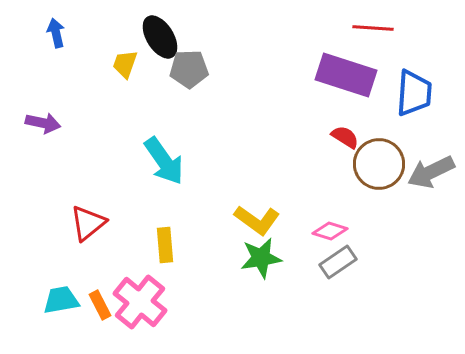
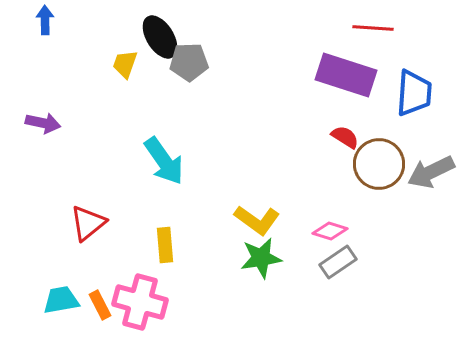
blue arrow: moved 11 px left, 13 px up; rotated 12 degrees clockwise
gray pentagon: moved 7 px up
pink cross: rotated 24 degrees counterclockwise
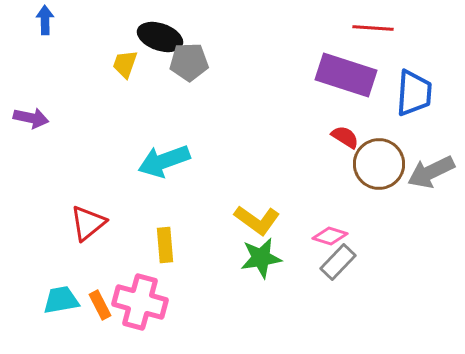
black ellipse: rotated 39 degrees counterclockwise
purple arrow: moved 12 px left, 5 px up
cyan arrow: rotated 105 degrees clockwise
pink diamond: moved 5 px down
gray rectangle: rotated 12 degrees counterclockwise
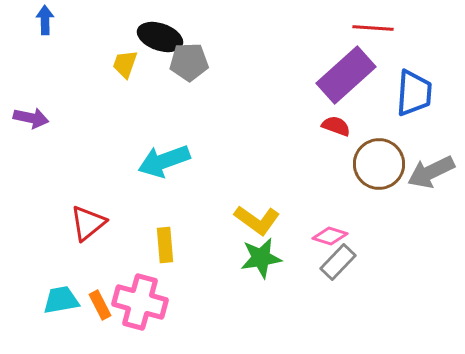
purple rectangle: rotated 60 degrees counterclockwise
red semicircle: moved 9 px left, 11 px up; rotated 12 degrees counterclockwise
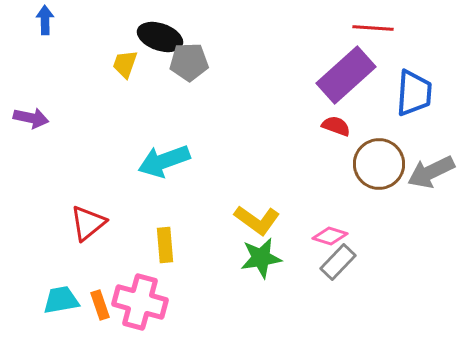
orange rectangle: rotated 8 degrees clockwise
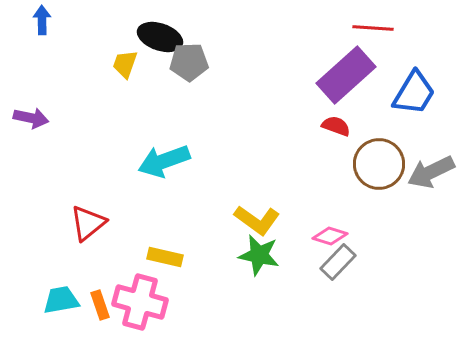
blue arrow: moved 3 px left
blue trapezoid: rotated 27 degrees clockwise
yellow rectangle: moved 12 px down; rotated 72 degrees counterclockwise
green star: moved 2 px left, 3 px up; rotated 21 degrees clockwise
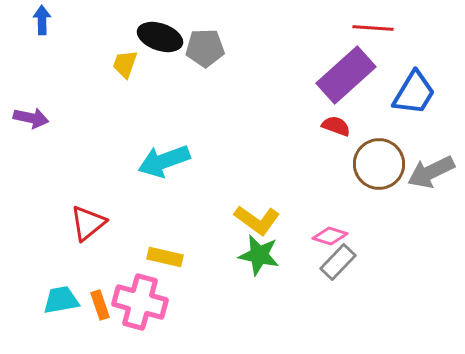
gray pentagon: moved 16 px right, 14 px up
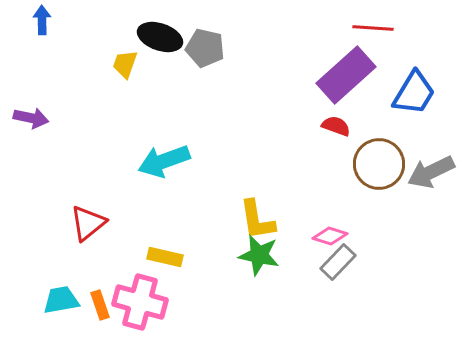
gray pentagon: rotated 15 degrees clockwise
yellow L-shape: rotated 45 degrees clockwise
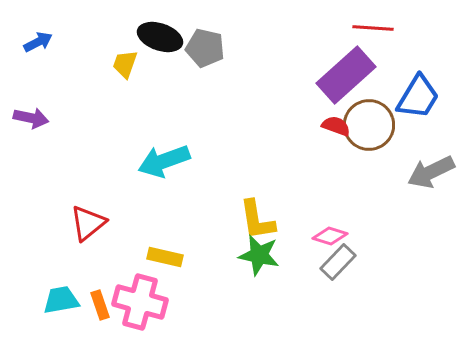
blue arrow: moved 4 px left, 22 px down; rotated 64 degrees clockwise
blue trapezoid: moved 4 px right, 4 px down
brown circle: moved 10 px left, 39 px up
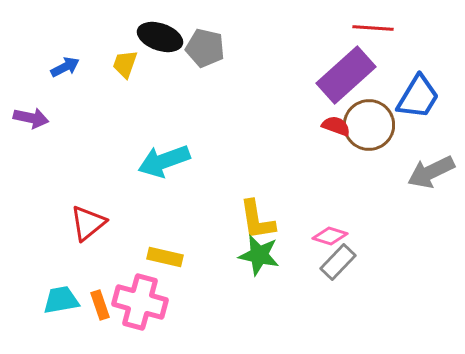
blue arrow: moved 27 px right, 25 px down
